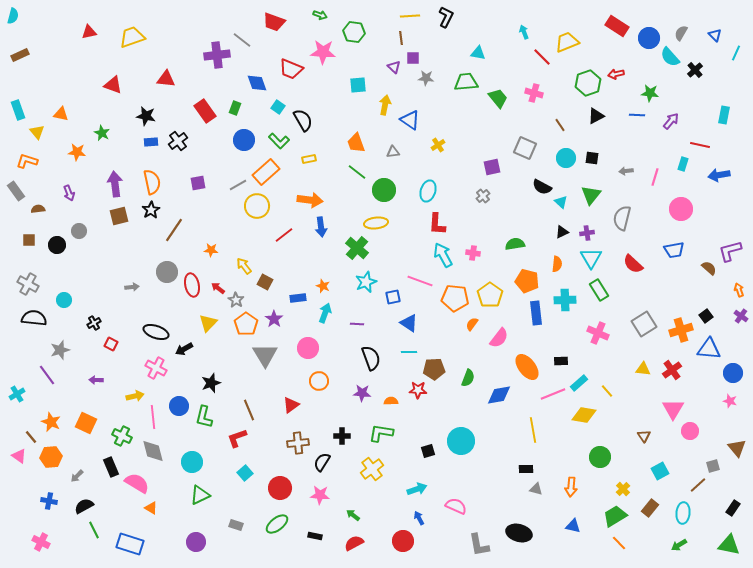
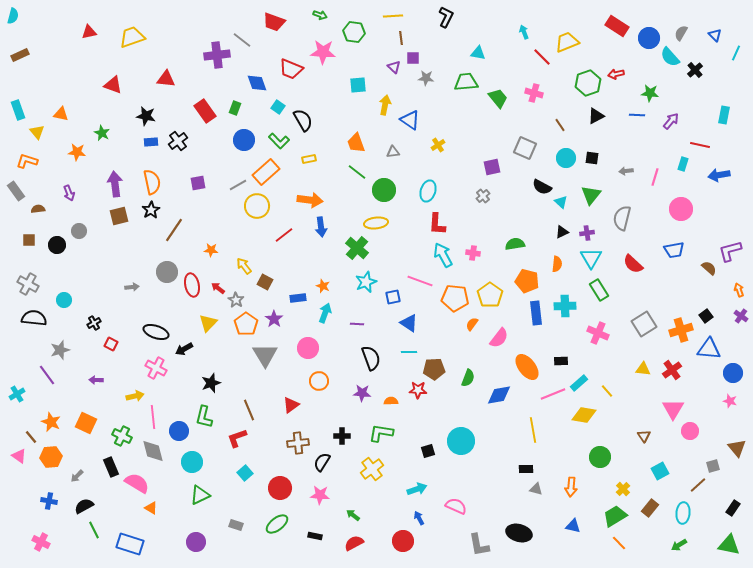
yellow line at (410, 16): moved 17 px left
cyan cross at (565, 300): moved 6 px down
blue circle at (179, 406): moved 25 px down
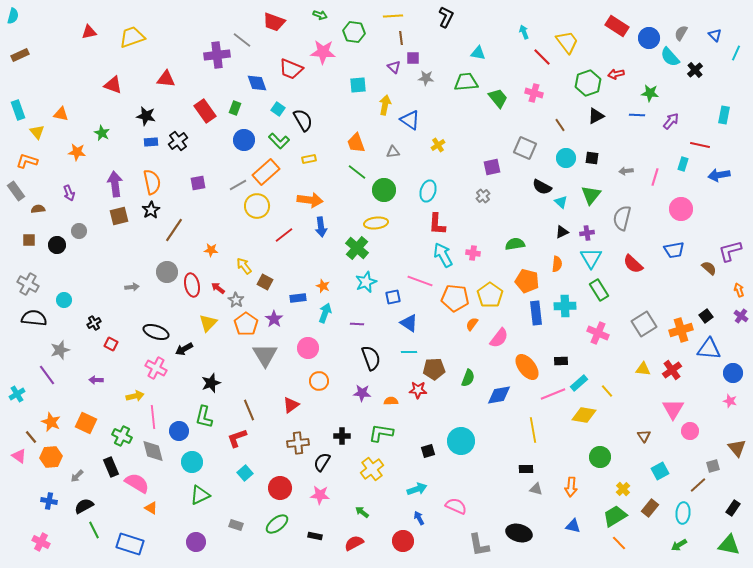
yellow trapezoid at (567, 42): rotated 75 degrees clockwise
cyan square at (278, 107): moved 2 px down
green arrow at (353, 515): moved 9 px right, 3 px up
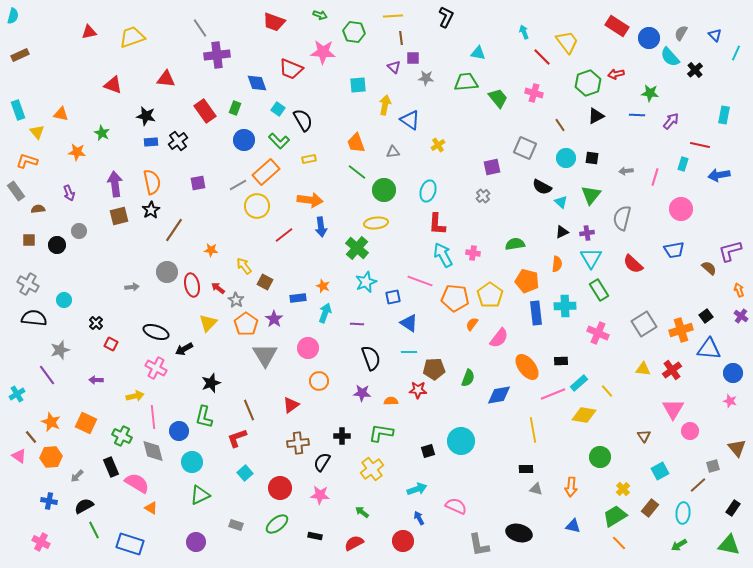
gray line at (242, 40): moved 42 px left, 12 px up; rotated 18 degrees clockwise
black cross at (94, 323): moved 2 px right; rotated 16 degrees counterclockwise
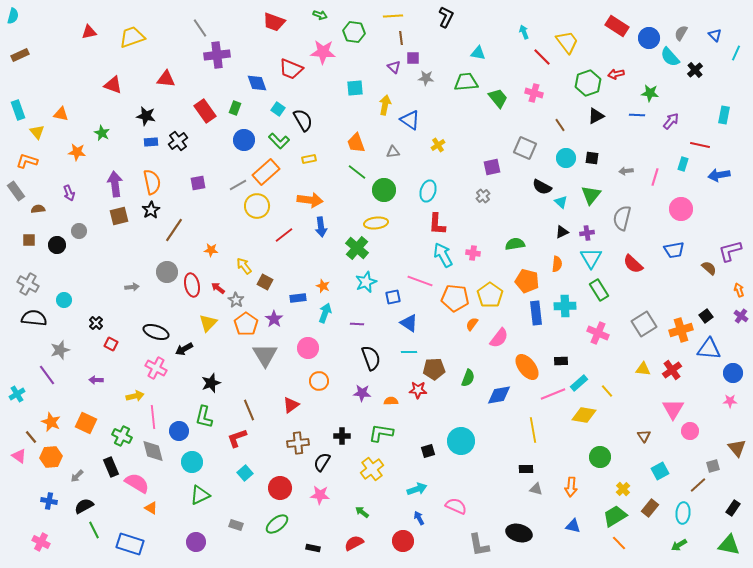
cyan square at (358, 85): moved 3 px left, 3 px down
pink star at (730, 401): rotated 16 degrees counterclockwise
black rectangle at (315, 536): moved 2 px left, 12 px down
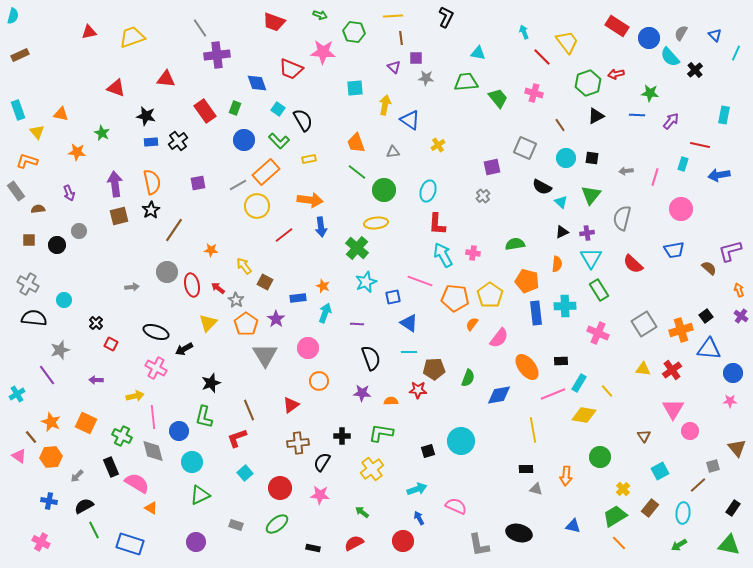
purple square at (413, 58): moved 3 px right
red triangle at (113, 85): moved 3 px right, 3 px down
purple star at (274, 319): moved 2 px right
cyan rectangle at (579, 383): rotated 18 degrees counterclockwise
orange arrow at (571, 487): moved 5 px left, 11 px up
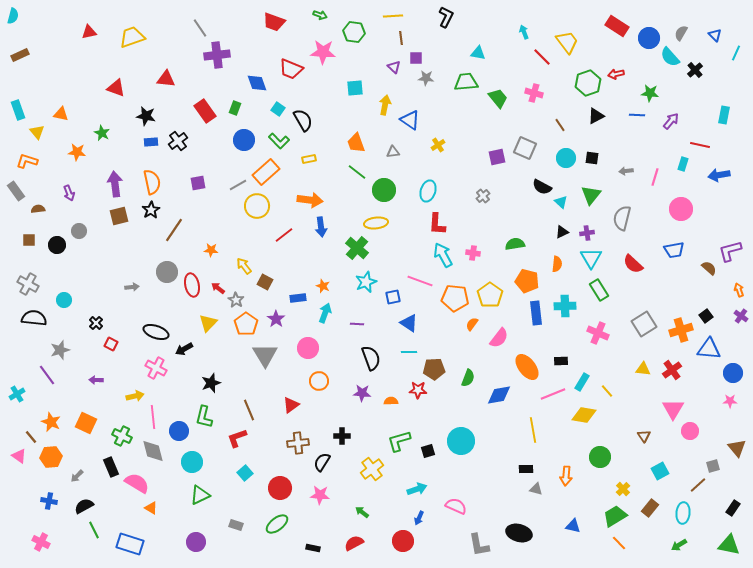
purple square at (492, 167): moved 5 px right, 10 px up
cyan rectangle at (579, 383): moved 3 px right, 1 px up
green L-shape at (381, 433): moved 18 px right, 8 px down; rotated 25 degrees counterclockwise
blue arrow at (419, 518): rotated 128 degrees counterclockwise
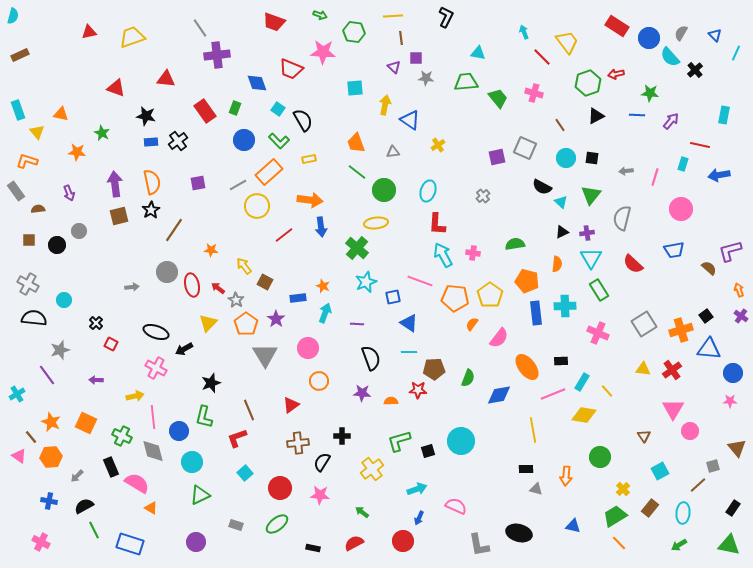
orange rectangle at (266, 172): moved 3 px right
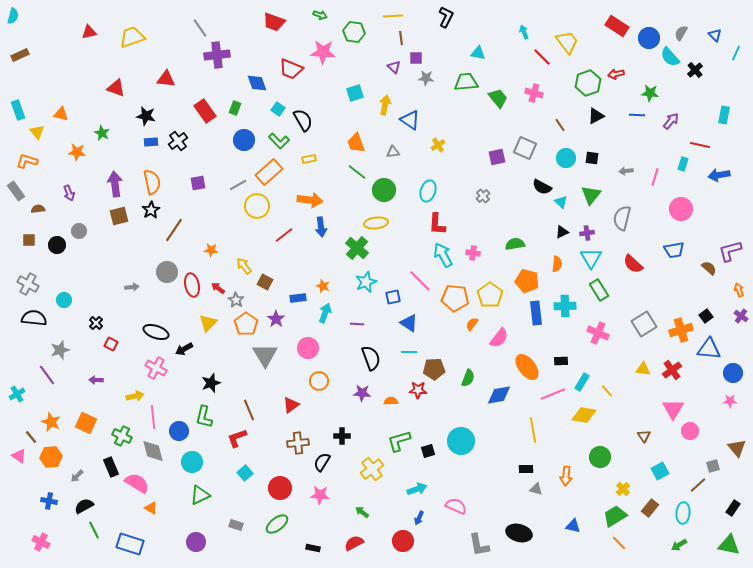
cyan square at (355, 88): moved 5 px down; rotated 12 degrees counterclockwise
pink line at (420, 281): rotated 25 degrees clockwise
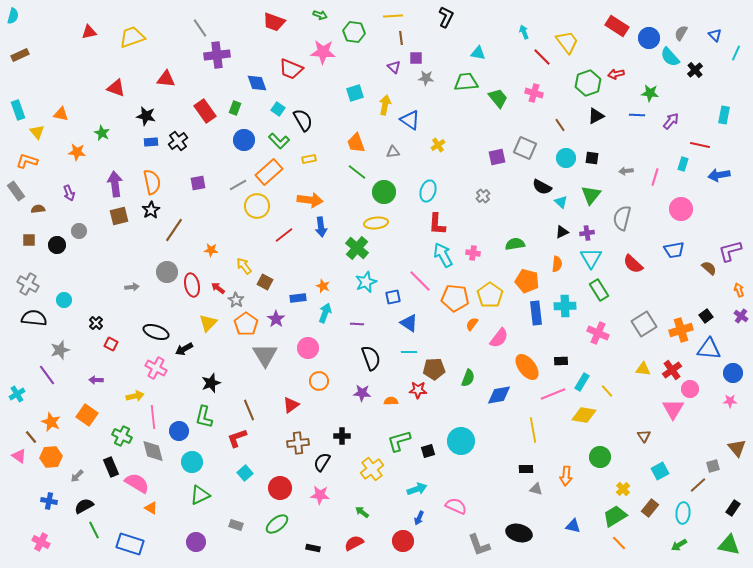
green circle at (384, 190): moved 2 px down
orange square at (86, 423): moved 1 px right, 8 px up; rotated 10 degrees clockwise
pink circle at (690, 431): moved 42 px up
gray L-shape at (479, 545): rotated 10 degrees counterclockwise
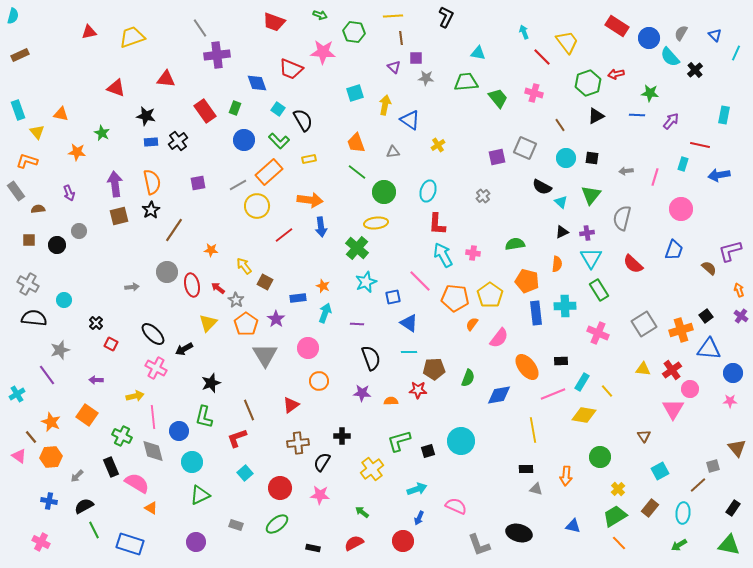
blue trapezoid at (674, 250): rotated 60 degrees counterclockwise
black ellipse at (156, 332): moved 3 px left, 2 px down; rotated 25 degrees clockwise
yellow cross at (623, 489): moved 5 px left
